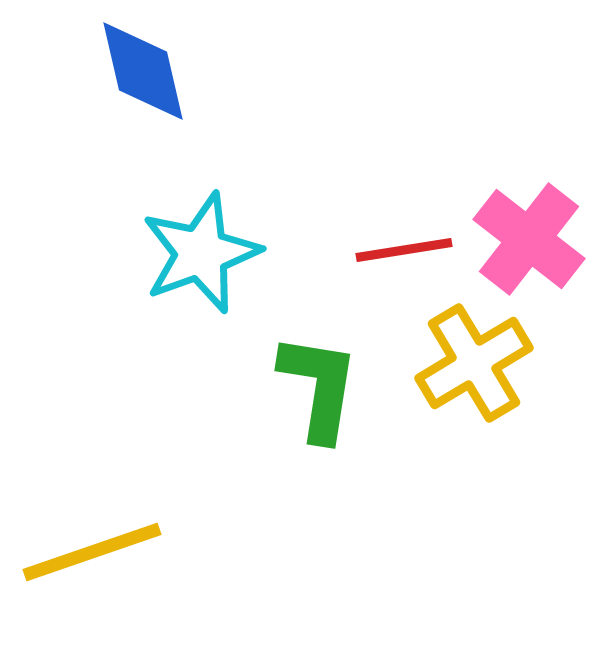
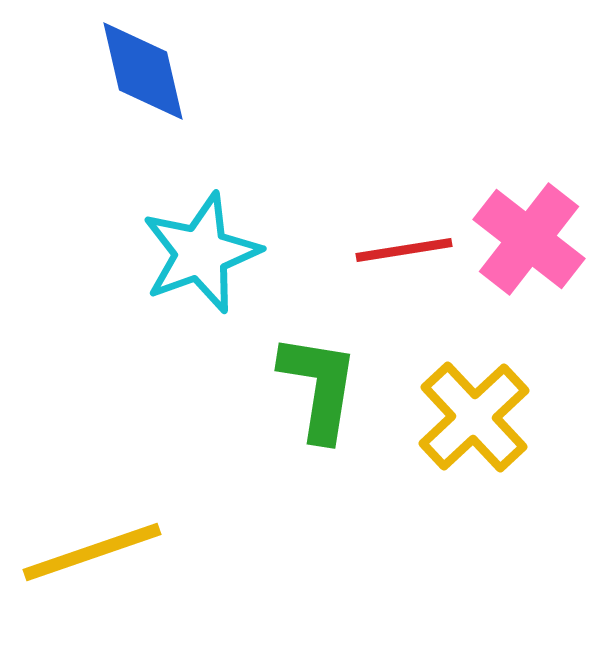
yellow cross: moved 54 px down; rotated 12 degrees counterclockwise
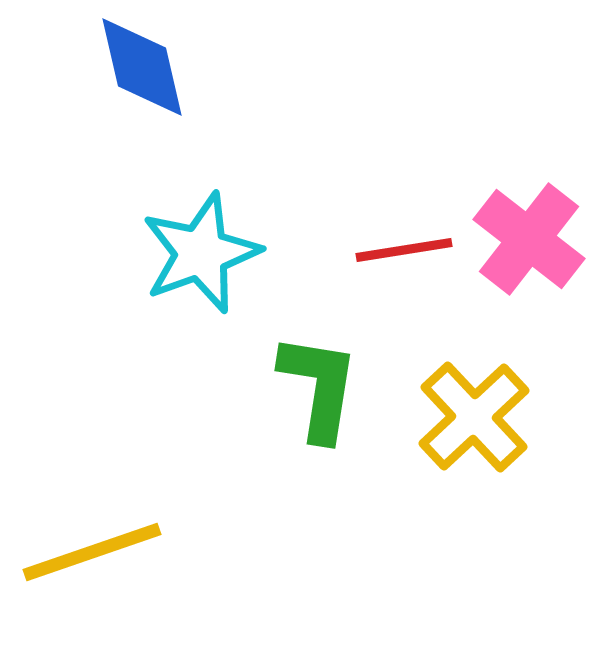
blue diamond: moved 1 px left, 4 px up
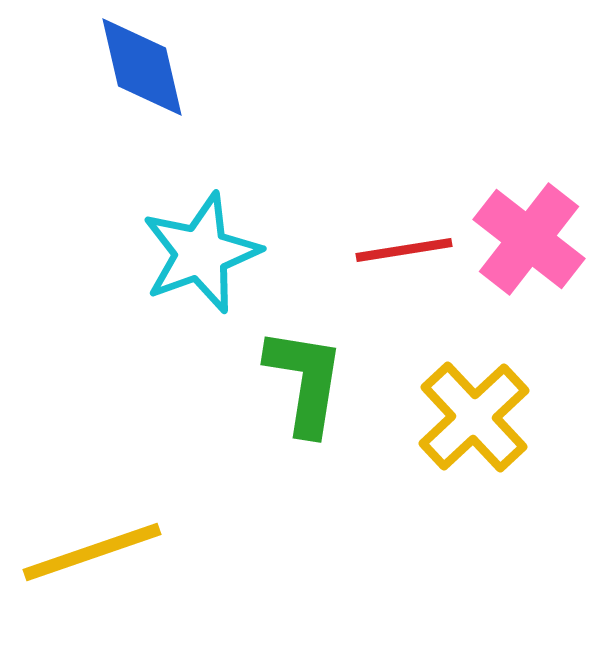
green L-shape: moved 14 px left, 6 px up
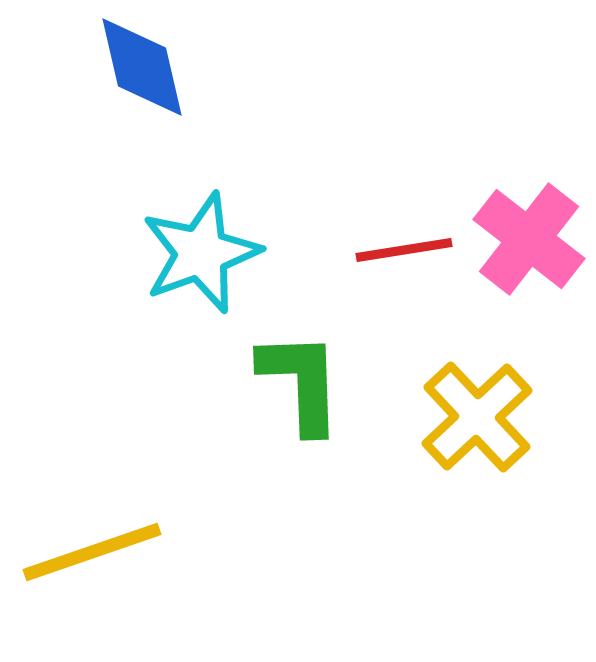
green L-shape: moved 4 px left, 1 px down; rotated 11 degrees counterclockwise
yellow cross: moved 3 px right
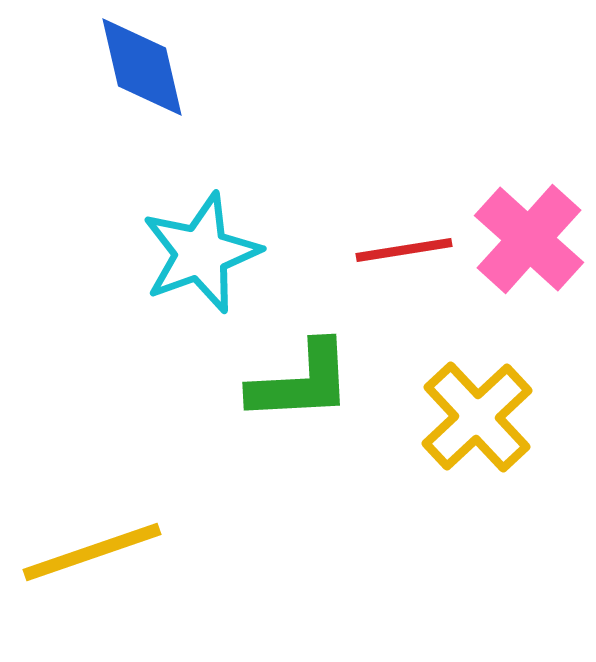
pink cross: rotated 4 degrees clockwise
green L-shape: rotated 89 degrees clockwise
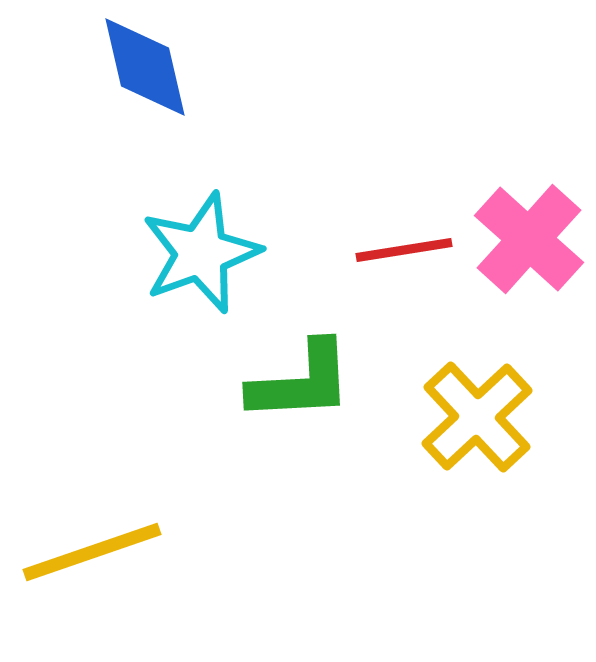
blue diamond: moved 3 px right
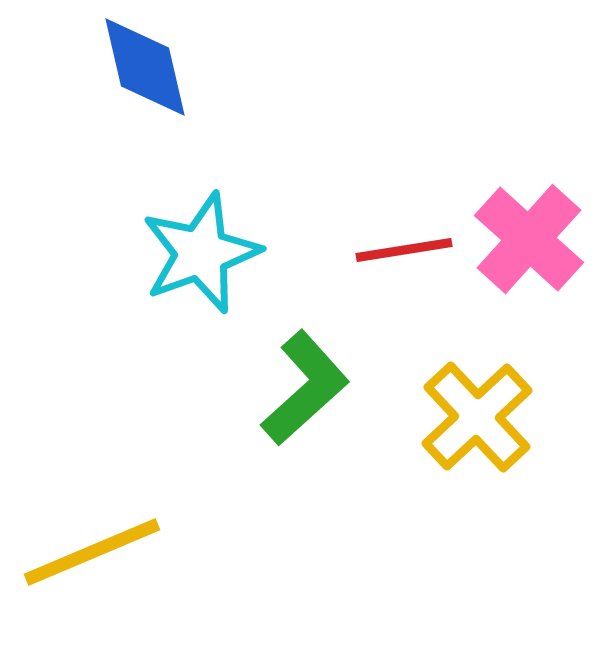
green L-shape: moved 4 px right, 6 px down; rotated 39 degrees counterclockwise
yellow line: rotated 4 degrees counterclockwise
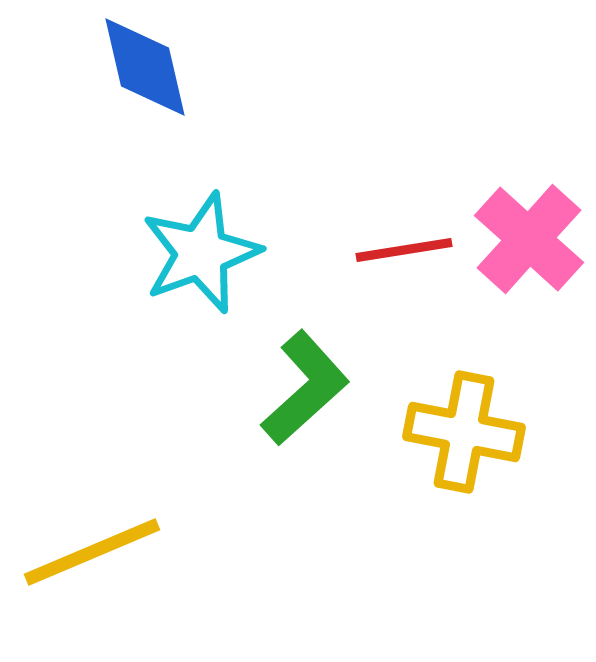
yellow cross: moved 13 px left, 15 px down; rotated 36 degrees counterclockwise
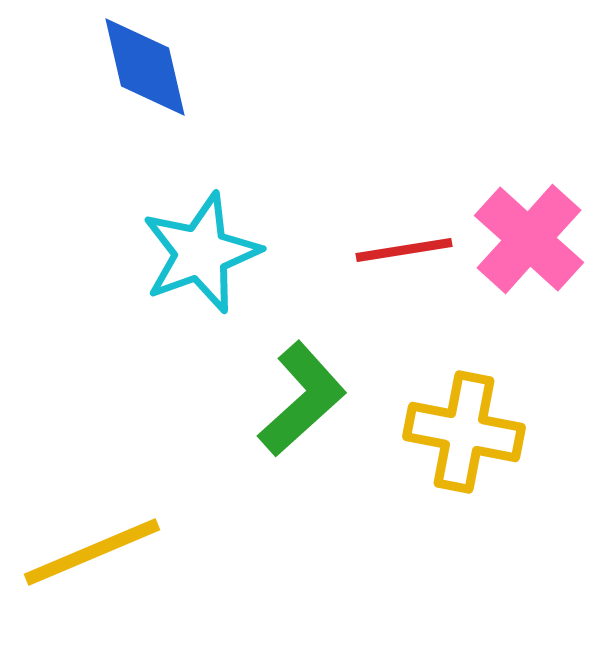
green L-shape: moved 3 px left, 11 px down
